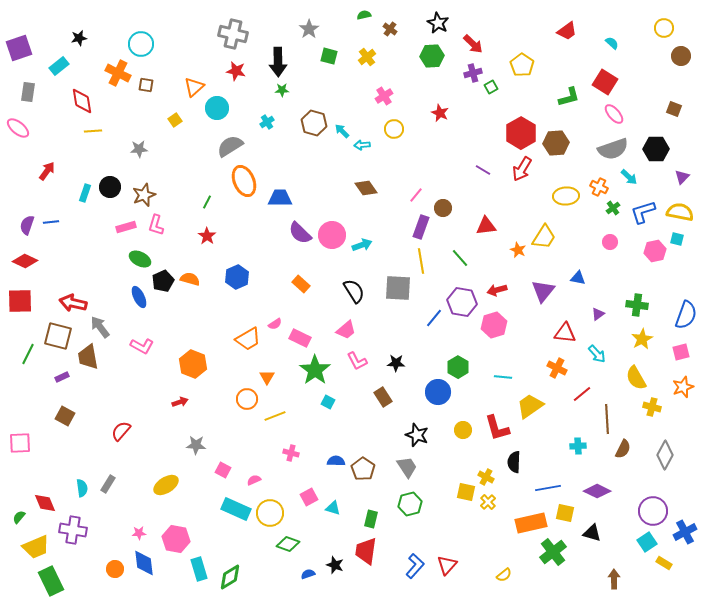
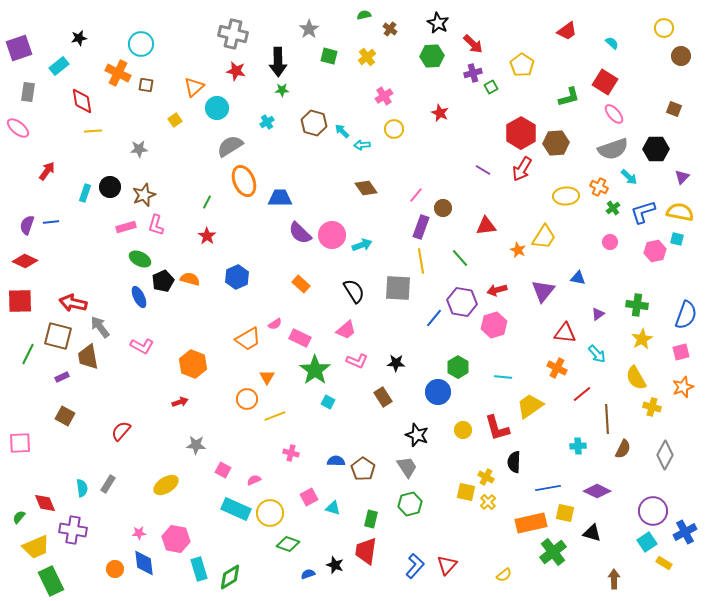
pink L-shape at (357, 361): rotated 40 degrees counterclockwise
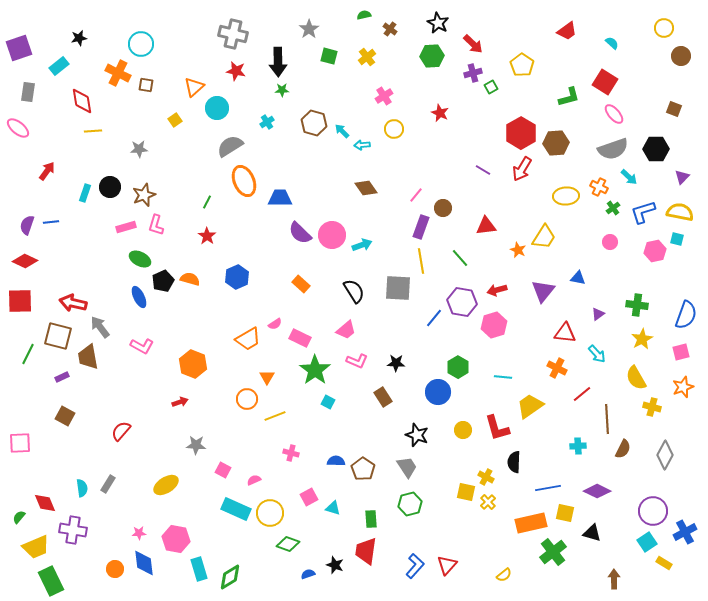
green rectangle at (371, 519): rotated 18 degrees counterclockwise
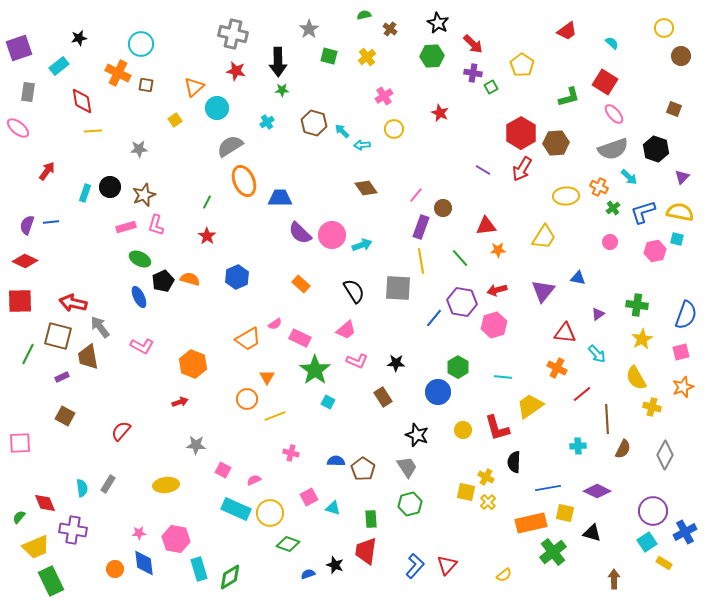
purple cross at (473, 73): rotated 24 degrees clockwise
black hexagon at (656, 149): rotated 20 degrees clockwise
orange star at (518, 250): moved 20 px left; rotated 28 degrees counterclockwise
yellow ellipse at (166, 485): rotated 25 degrees clockwise
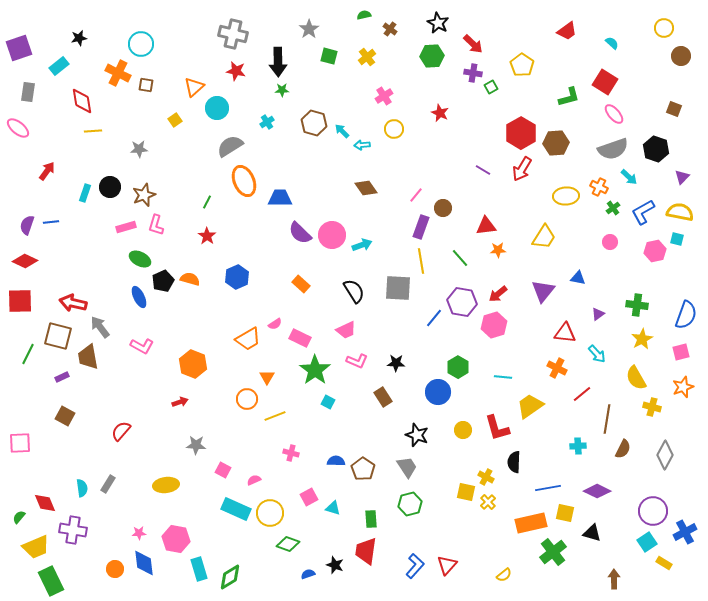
blue L-shape at (643, 212): rotated 12 degrees counterclockwise
red arrow at (497, 290): moved 1 px right, 4 px down; rotated 24 degrees counterclockwise
pink trapezoid at (346, 330): rotated 15 degrees clockwise
brown line at (607, 419): rotated 12 degrees clockwise
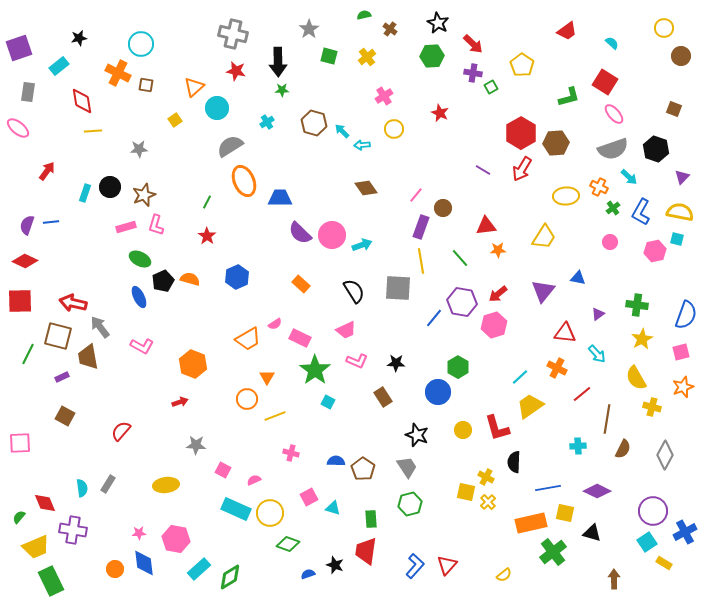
blue L-shape at (643, 212): moved 2 px left; rotated 32 degrees counterclockwise
cyan line at (503, 377): moved 17 px right; rotated 48 degrees counterclockwise
cyan rectangle at (199, 569): rotated 65 degrees clockwise
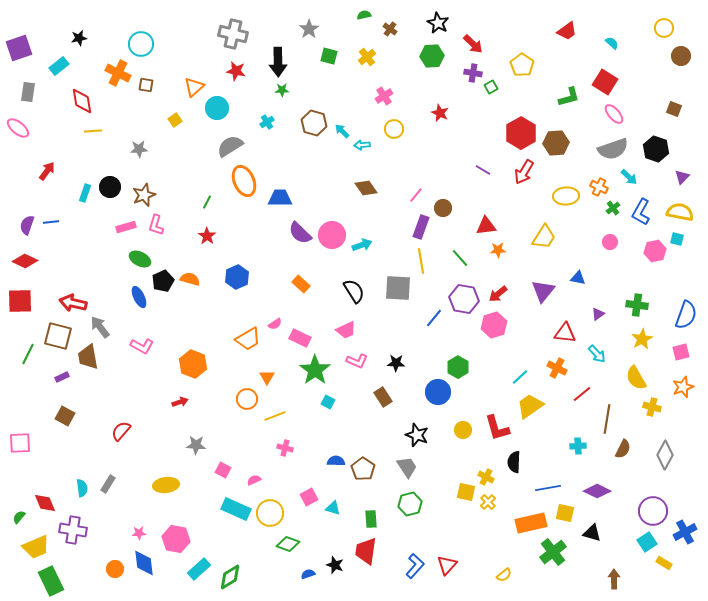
red arrow at (522, 169): moved 2 px right, 3 px down
purple hexagon at (462, 302): moved 2 px right, 3 px up
pink cross at (291, 453): moved 6 px left, 5 px up
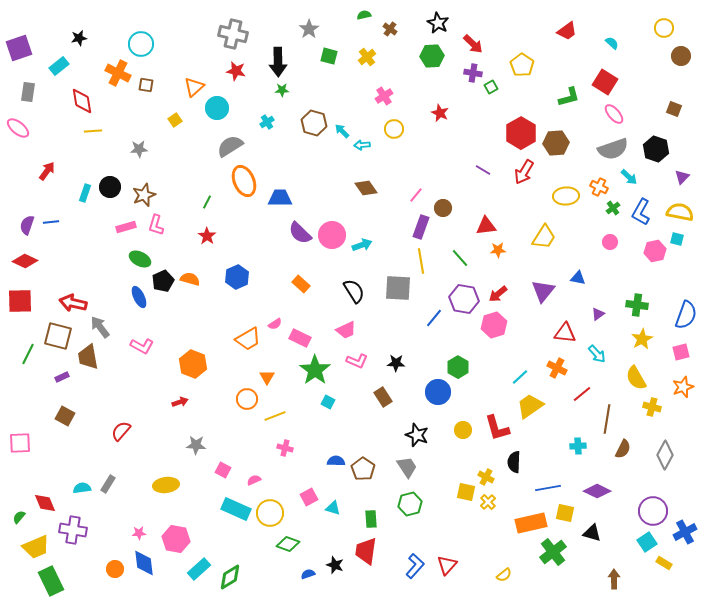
cyan semicircle at (82, 488): rotated 90 degrees counterclockwise
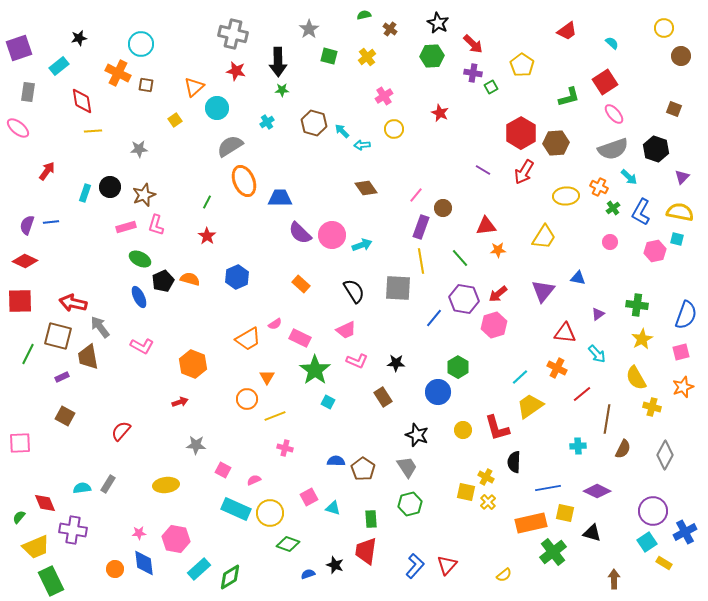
red square at (605, 82): rotated 25 degrees clockwise
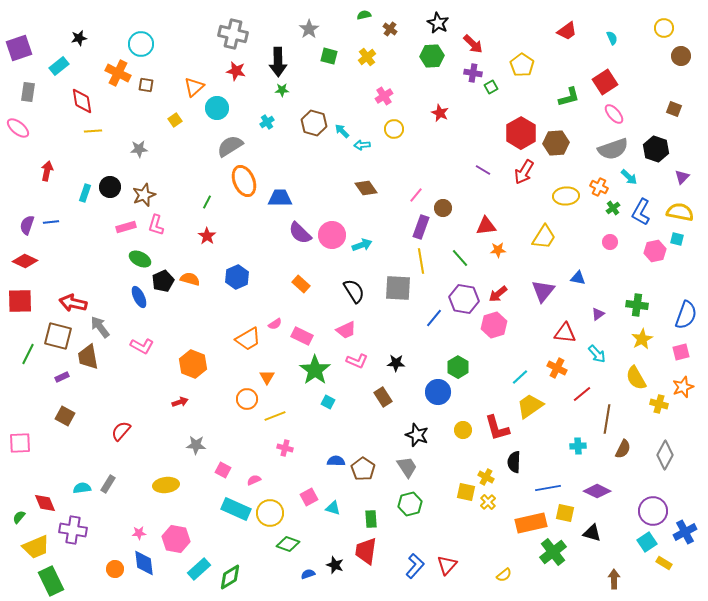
cyan semicircle at (612, 43): moved 5 px up; rotated 24 degrees clockwise
red arrow at (47, 171): rotated 24 degrees counterclockwise
pink rectangle at (300, 338): moved 2 px right, 2 px up
yellow cross at (652, 407): moved 7 px right, 3 px up
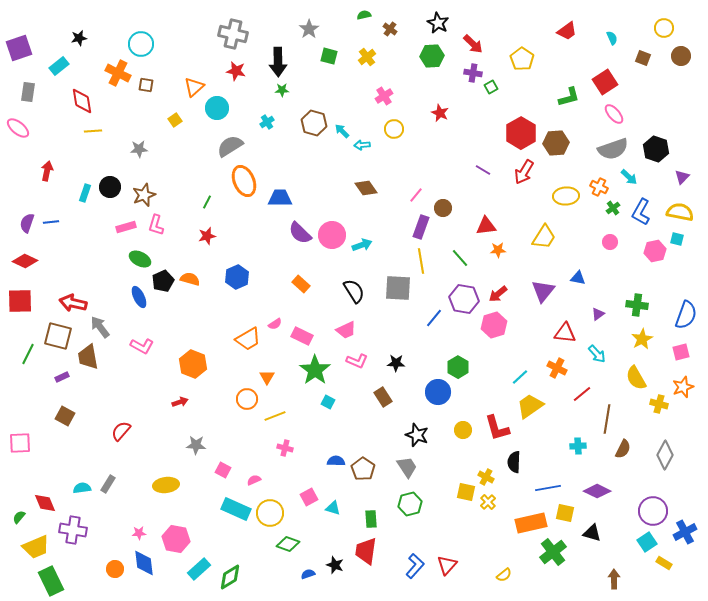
yellow pentagon at (522, 65): moved 6 px up
brown square at (674, 109): moved 31 px left, 51 px up
purple semicircle at (27, 225): moved 2 px up
red star at (207, 236): rotated 24 degrees clockwise
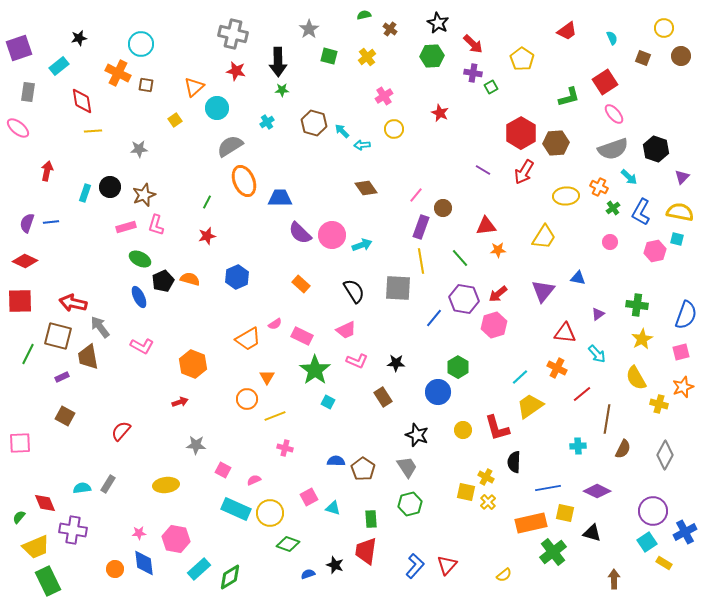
green rectangle at (51, 581): moved 3 px left
